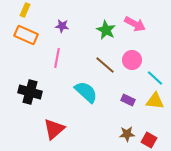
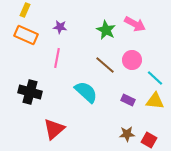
purple star: moved 2 px left, 1 px down
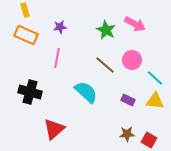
yellow rectangle: rotated 40 degrees counterclockwise
purple star: rotated 16 degrees counterclockwise
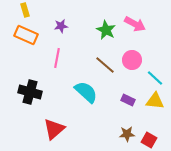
purple star: moved 1 px right, 1 px up
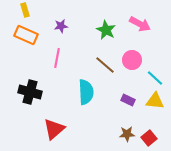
pink arrow: moved 5 px right
cyan semicircle: rotated 45 degrees clockwise
red square: moved 2 px up; rotated 21 degrees clockwise
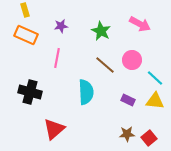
green star: moved 5 px left, 1 px down
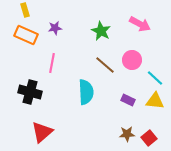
purple star: moved 6 px left, 2 px down
pink line: moved 5 px left, 5 px down
red triangle: moved 12 px left, 3 px down
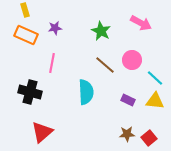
pink arrow: moved 1 px right, 1 px up
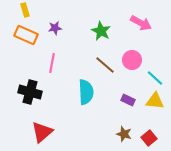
brown star: moved 3 px left; rotated 21 degrees clockwise
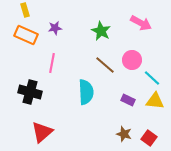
cyan line: moved 3 px left
red square: rotated 14 degrees counterclockwise
